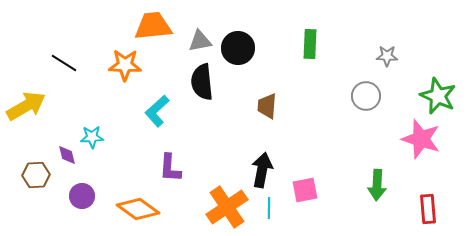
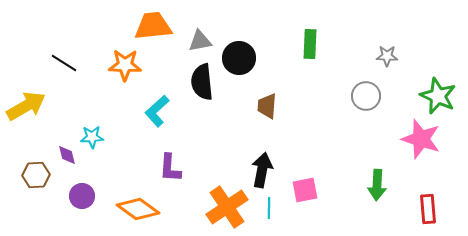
black circle: moved 1 px right, 10 px down
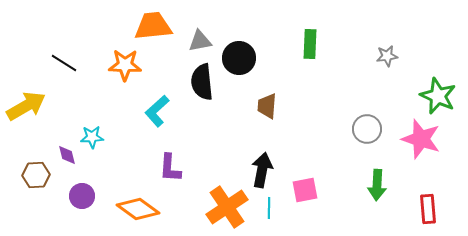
gray star: rotated 10 degrees counterclockwise
gray circle: moved 1 px right, 33 px down
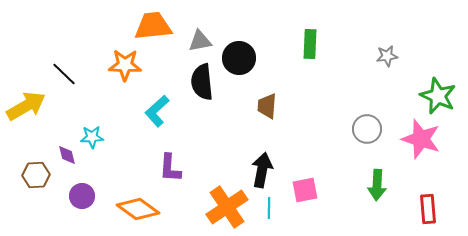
black line: moved 11 px down; rotated 12 degrees clockwise
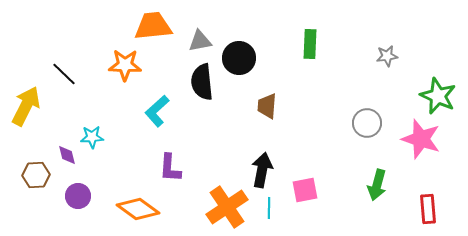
yellow arrow: rotated 33 degrees counterclockwise
gray circle: moved 6 px up
green arrow: rotated 12 degrees clockwise
purple circle: moved 4 px left
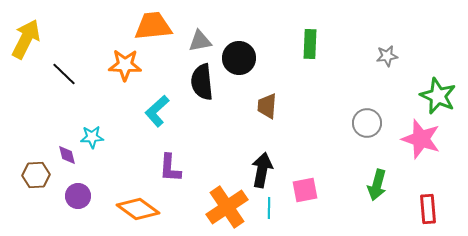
yellow arrow: moved 67 px up
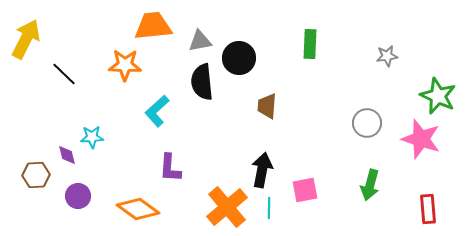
green arrow: moved 7 px left
orange cross: rotated 6 degrees counterclockwise
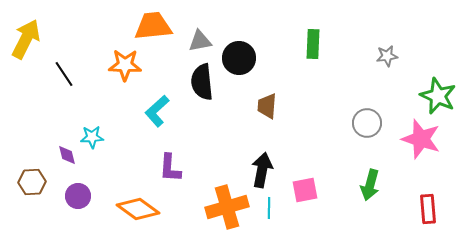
green rectangle: moved 3 px right
black line: rotated 12 degrees clockwise
brown hexagon: moved 4 px left, 7 px down
orange cross: rotated 24 degrees clockwise
